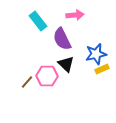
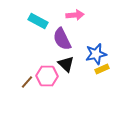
cyan rectangle: rotated 24 degrees counterclockwise
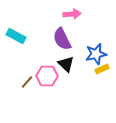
pink arrow: moved 3 px left, 1 px up
cyan rectangle: moved 22 px left, 15 px down
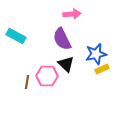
brown line: rotated 32 degrees counterclockwise
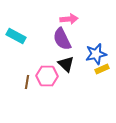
pink arrow: moved 3 px left, 5 px down
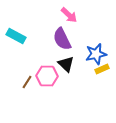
pink arrow: moved 4 px up; rotated 48 degrees clockwise
brown line: rotated 24 degrees clockwise
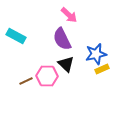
brown line: moved 1 px left, 1 px up; rotated 32 degrees clockwise
